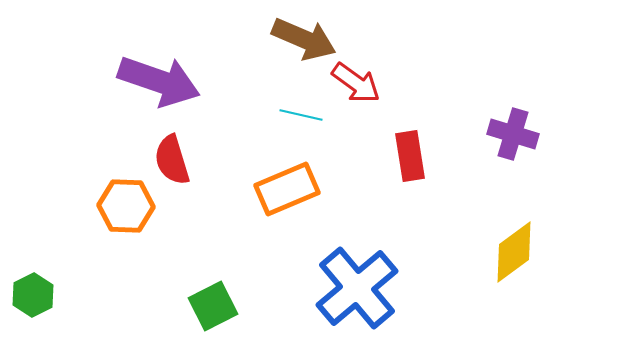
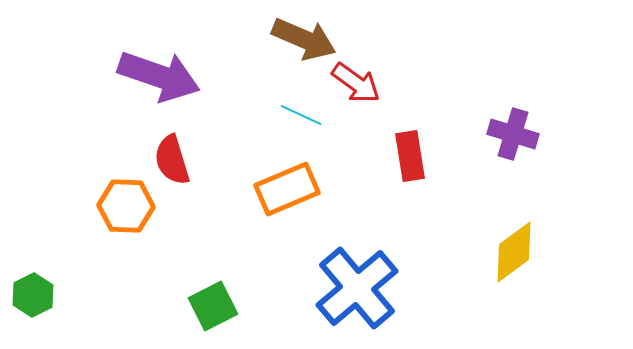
purple arrow: moved 5 px up
cyan line: rotated 12 degrees clockwise
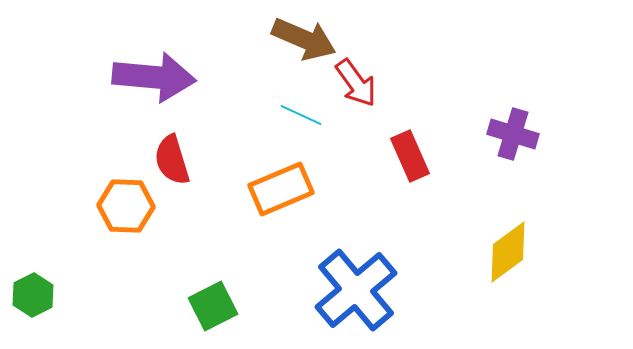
purple arrow: moved 5 px left, 1 px down; rotated 14 degrees counterclockwise
red arrow: rotated 18 degrees clockwise
red rectangle: rotated 15 degrees counterclockwise
orange rectangle: moved 6 px left
yellow diamond: moved 6 px left
blue cross: moved 1 px left, 2 px down
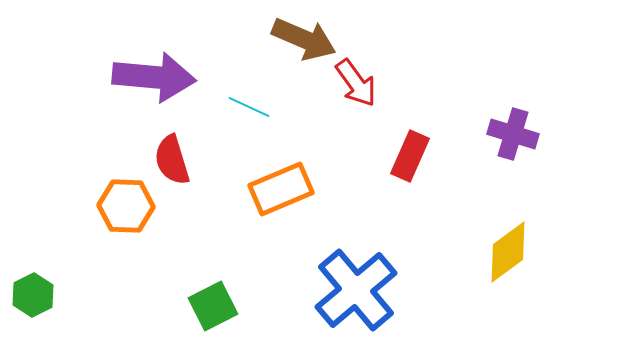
cyan line: moved 52 px left, 8 px up
red rectangle: rotated 48 degrees clockwise
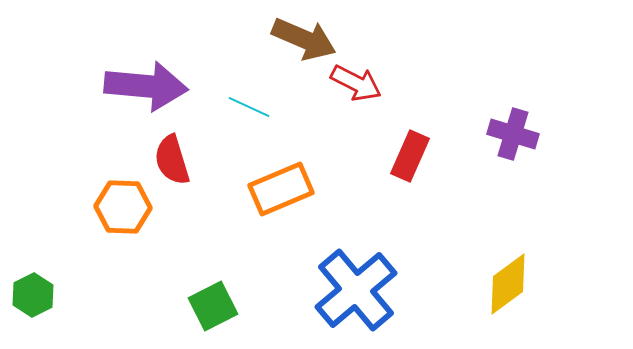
purple arrow: moved 8 px left, 9 px down
red arrow: rotated 27 degrees counterclockwise
orange hexagon: moved 3 px left, 1 px down
yellow diamond: moved 32 px down
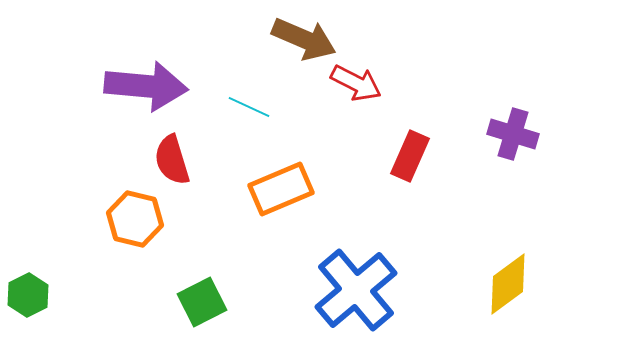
orange hexagon: moved 12 px right, 12 px down; rotated 12 degrees clockwise
green hexagon: moved 5 px left
green square: moved 11 px left, 4 px up
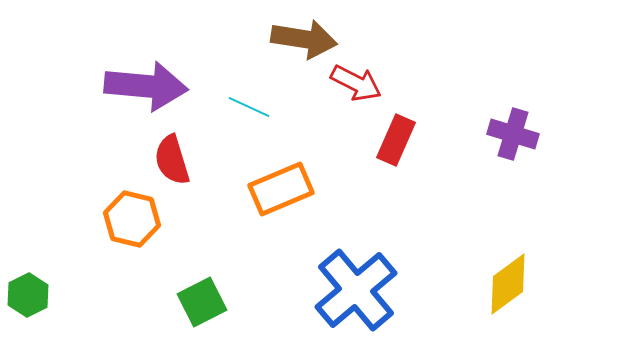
brown arrow: rotated 14 degrees counterclockwise
red rectangle: moved 14 px left, 16 px up
orange hexagon: moved 3 px left
